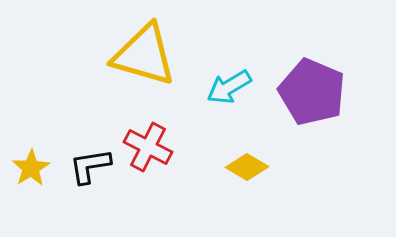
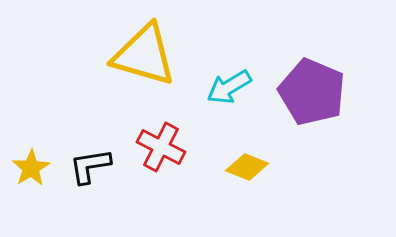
red cross: moved 13 px right
yellow diamond: rotated 9 degrees counterclockwise
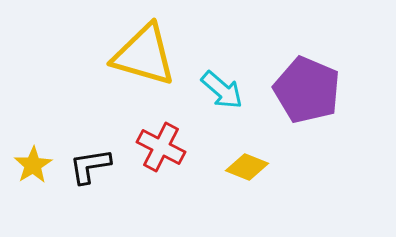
cyan arrow: moved 7 px left, 3 px down; rotated 108 degrees counterclockwise
purple pentagon: moved 5 px left, 2 px up
yellow star: moved 2 px right, 3 px up
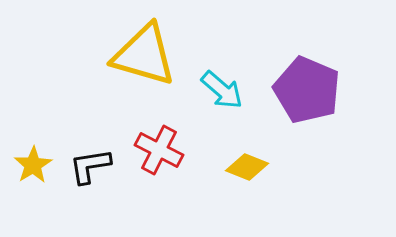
red cross: moved 2 px left, 3 px down
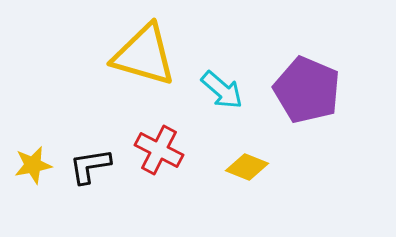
yellow star: rotated 21 degrees clockwise
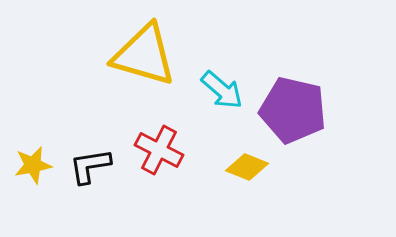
purple pentagon: moved 14 px left, 20 px down; rotated 10 degrees counterclockwise
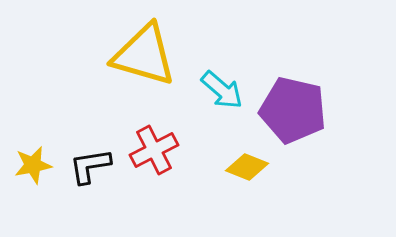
red cross: moved 5 px left; rotated 36 degrees clockwise
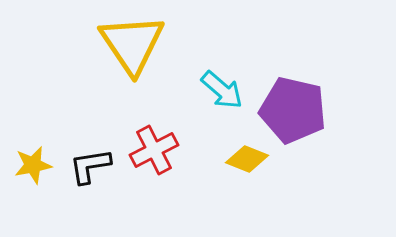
yellow triangle: moved 12 px left, 11 px up; rotated 40 degrees clockwise
yellow diamond: moved 8 px up
